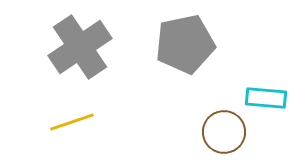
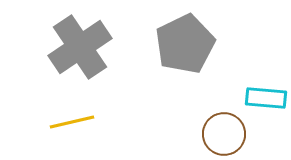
gray pentagon: rotated 14 degrees counterclockwise
yellow line: rotated 6 degrees clockwise
brown circle: moved 2 px down
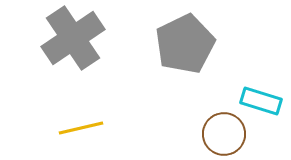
gray cross: moved 7 px left, 9 px up
cyan rectangle: moved 5 px left, 3 px down; rotated 12 degrees clockwise
yellow line: moved 9 px right, 6 px down
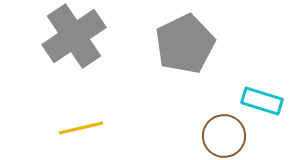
gray cross: moved 1 px right, 2 px up
cyan rectangle: moved 1 px right
brown circle: moved 2 px down
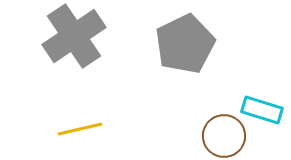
cyan rectangle: moved 9 px down
yellow line: moved 1 px left, 1 px down
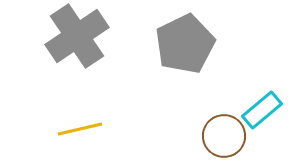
gray cross: moved 3 px right
cyan rectangle: rotated 57 degrees counterclockwise
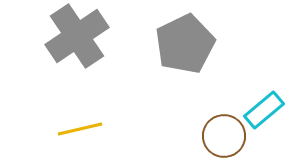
cyan rectangle: moved 2 px right
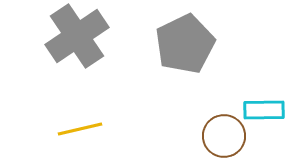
cyan rectangle: rotated 39 degrees clockwise
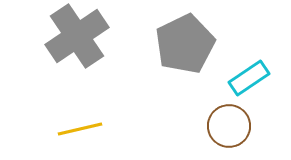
cyan rectangle: moved 15 px left, 32 px up; rotated 33 degrees counterclockwise
brown circle: moved 5 px right, 10 px up
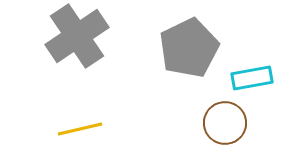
gray pentagon: moved 4 px right, 4 px down
cyan rectangle: moved 3 px right; rotated 24 degrees clockwise
brown circle: moved 4 px left, 3 px up
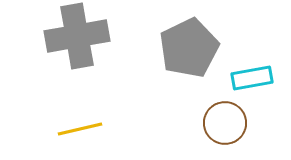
gray cross: rotated 24 degrees clockwise
